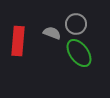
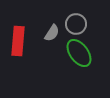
gray semicircle: rotated 102 degrees clockwise
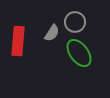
gray circle: moved 1 px left, 2 px up
